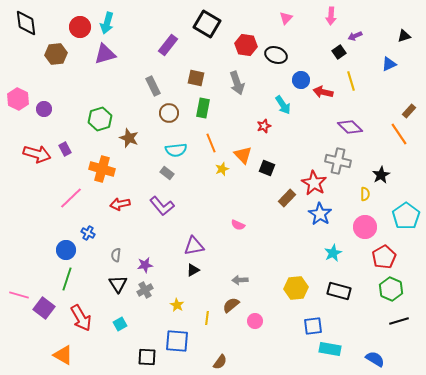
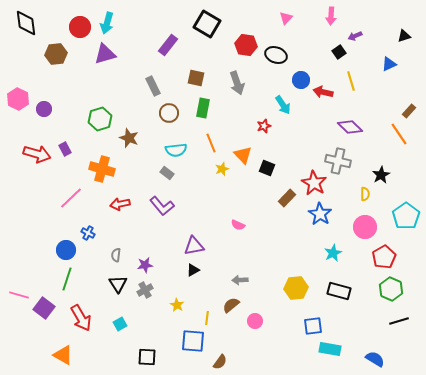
blue square at (177, 341): moved 16 px right
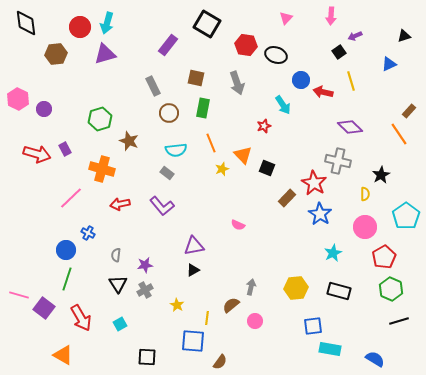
brown star at (129, 138): moved 3 px down
gray arrow at (240, 280): moved 11 px right, 7 px down; rotated 105 degrees clockwise
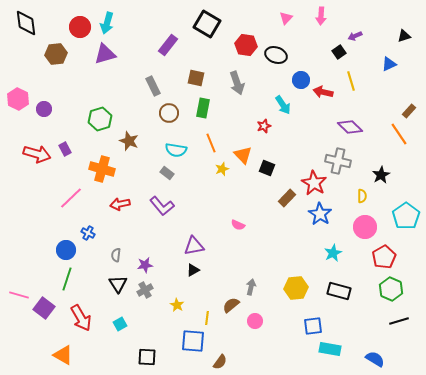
pink arrow at (331, 16): moved 10 px left
cyan semicircle at (176, 150): rotated 15 degrees clockwise
yellow semicircle at (365, 194): moved 3 px left, 2 px down
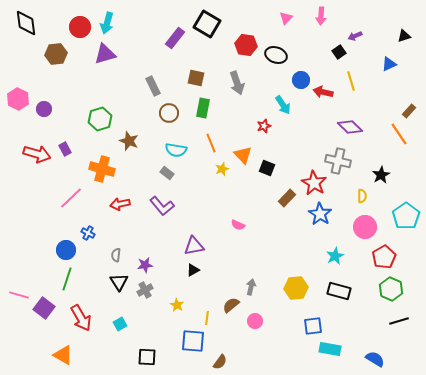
purple rectangle at (168, 45): moved 7 px right, 7 px up
cyan star at (333, 253): moved 2 px right, 3 px down
black triangle at (118, 284): moved 1 px right, 2 px up
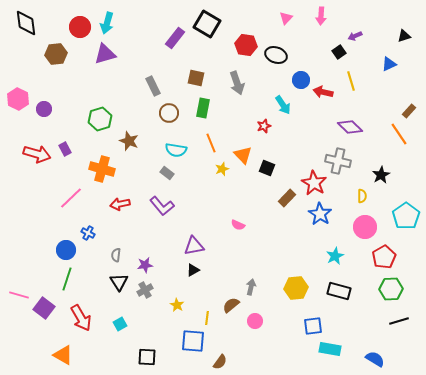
green hexagon at (391, 289): rotated 25 degrees counterclockwise
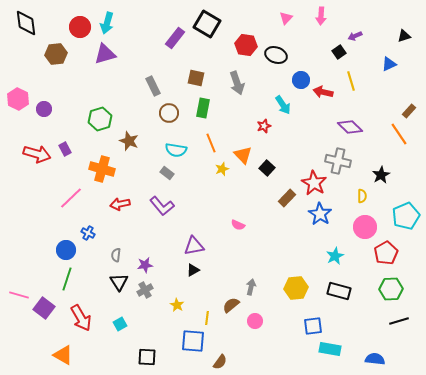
black square at (267, 168): rotated 21 degrees clockwise
cyan pentagon at (406, 216): rotated 12 degrees clockwise
red pentagon at (384, 257): moved 2 px right, 4 px up
blue semicircle at (375, 359): rotated 24 degrees counterclockwise
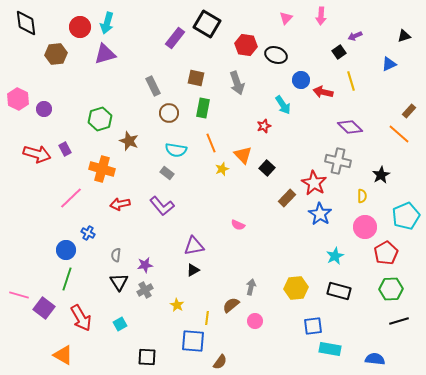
orange line at (399, 134): rotated 15 degrees counterclockwise
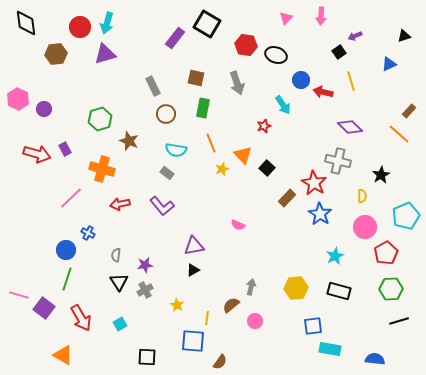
brown circle at (169, 113): moved 3 px left, 1 px down
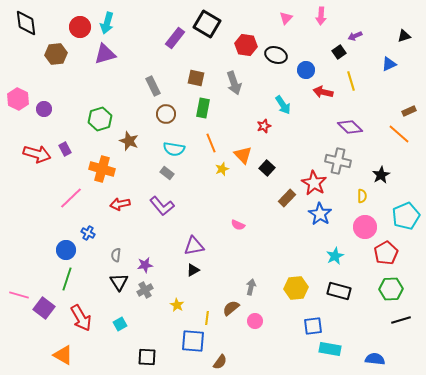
blue circle at (301, 80): moved 5 px right, 10 px up
gray arrow at (237, 83): moved 3 px left
brown rectangle at (409, 111): rotated 24 degrees clockwise
cyan semicircle at (176, 150): moved 2 px left, 1 px up
brown semicircle at (231, 305): moved 3 px down
black line at (399, 321): moved 2 px right, 1 px up
